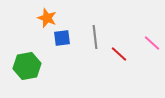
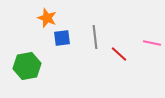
pink line: rotated 30 degrees counterclockwise
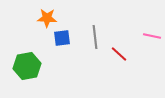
orange star: rotated 18 degrees counterclockwise
pink line: moved 7 px up
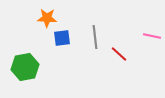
green hexagon: moved 2 px left, 1 px down
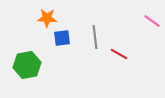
pink line: moved 15 px up; rotated 24 degrees clockwise
red line: rotated 12 degrees counterclockwise
green hexagon: moved 2 px right, 2 px up
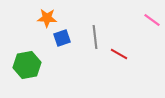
pink line: moved 1 px up
blue square: rotated 12 degrees counterclockwise
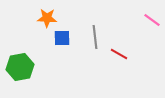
blue square: rotated 18 degrees clockwise
green hexagon: moved 7 px left, 2 px down
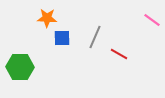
gray line: rotated 30 degrees clockwise
green hexagon: rotated 12 degrees clockwise
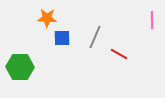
pink line: rotated 54 degrees clockwise
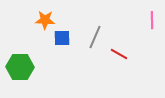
orange star: moved 2 px left, 2 px down
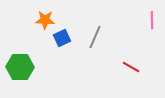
blue square: rotated 24 degrees counterclockwise
red line: moved 12 px right, 13 px down
